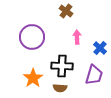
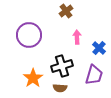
brown cross: rotated 16 degrees clockwise
purple circle: moved 3 px left, 2 px up
blue cross: moved 1 px left
black cross: rotated 20 degrees counterclockwise
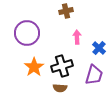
brown cross: rotated 24 degrees clockwise
purple circle: moved 2 px left, 2 px up
orange star: moved 1 px right, 11 px up
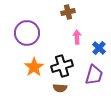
brown cross: moved 2 px right, 1 px down
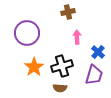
blue cross: moved 1 px left, 4 px down
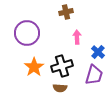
brown cross: moved 2 px left
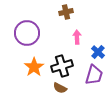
brown semicircle: rotated 24 degrees clockwise
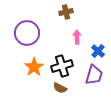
blue cross: moved 1 px up
